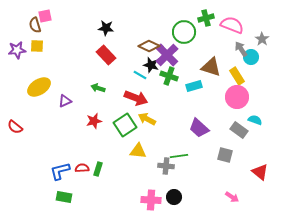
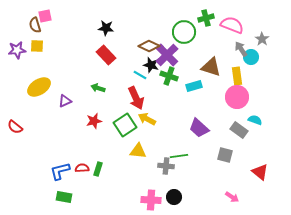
yellow rectangle at (237, 76): rotated 24 degrees clockwise
red arrow at (136, 98): rotated 45 degrees clockwise
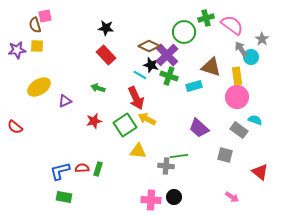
pink semicircle at (232, 25): rotated 15 degrees clockwise
